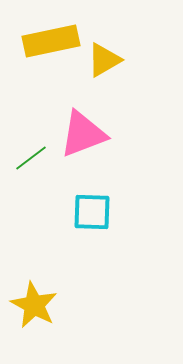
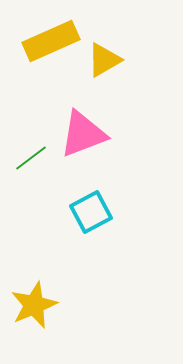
yellow rectangle: rotated 12 degrees counterclockwise
cyan square: moved 1 px left; rotated 30 degrees counterclockwise
yellow star: rotated 21 degrees clockwise
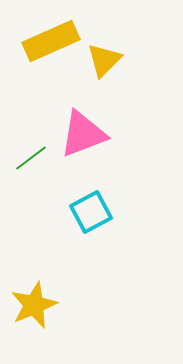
yellow triangle: rotated 15 degrees counterclockwise
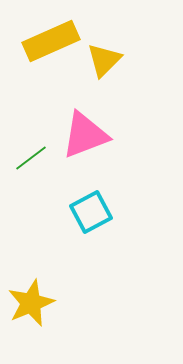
pink triangle: moved 2 px right, 1 px down
yellow star: moved 3 px left, 2 px up
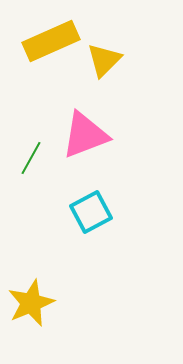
green line: rotated 24 degrees counterclockwise
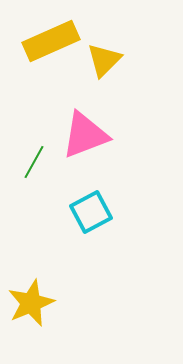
green line: moved 3 px right, 4 px down
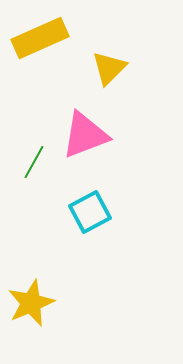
yellow rectangle: moved 11 px left, 3 px up
yellow triangle: moved 5 px right, 8 px down
cyan square: moved 1 px left
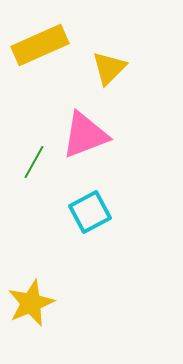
yellow rectangle: moved 7 px down
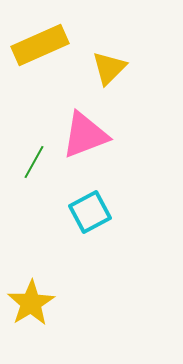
yellow star: rotated 9 degrees counterclockwise
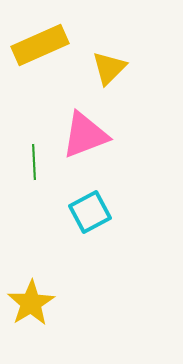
green line: rotated 32 degrees counterclockwise
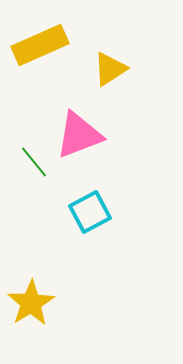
yellow triangle: moved 1 px right, 1 px down; rotated 12 degrees clockwise
pink triangle: moved 6 px left
green line: rotated 36 degrees counterclockwise
